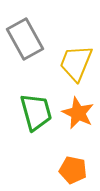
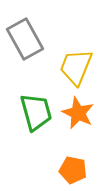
yellow trapezoid: moved 4 px down
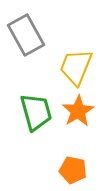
gray rectangle: moved 1 px right, 4 px up
orange star: moved 2 px up; rotated 16 degrees clockwise
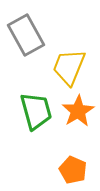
yellow trapezoid: moved 7 px left
green trapezoid: moved 1 px up
orange pentagon: rotated 12 degrees clockwise
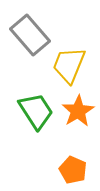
gray rectangle: moved 4 px right; rotated 12 degrees counterclockwise
yellow trapezoid: moved 2 px up
green trapezoid: rotated 18 degrees counterclockwise
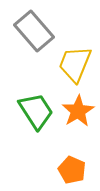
gray rectangle: moved 4 px right, 4 px up
yellow trapezoid: moved 6 px right, 1 px up
orange pentagon: moved 1 px left
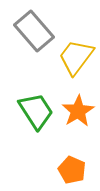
yellow trapezoid: moved 1 px right, 7 px up; rotated 15 degrees clockwise
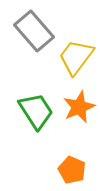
orange star: moved 1 px right, 4 px up; rotated 8 degrees clockwise
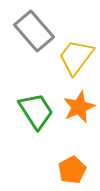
orange pentagon: rotated 20 degrees clockwise
